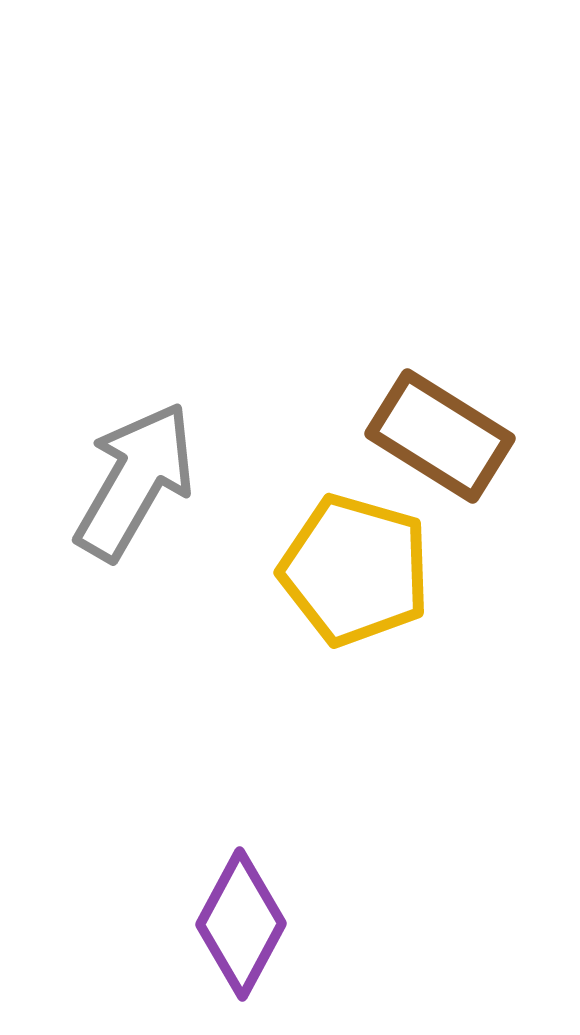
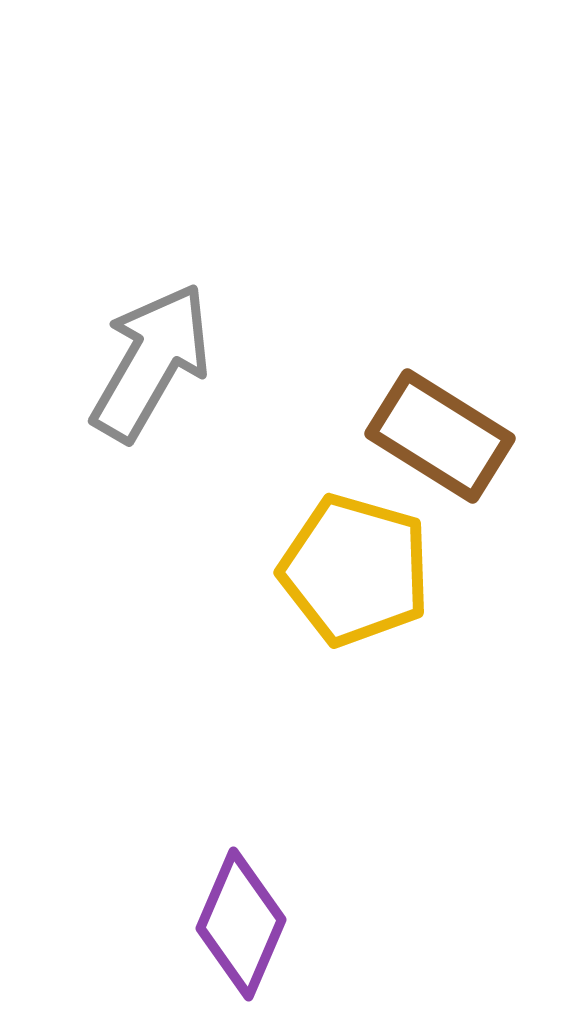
gray arrow: moved 16 px right, 119 px up
purple diamond: rotated 5 degrees counterclockwise
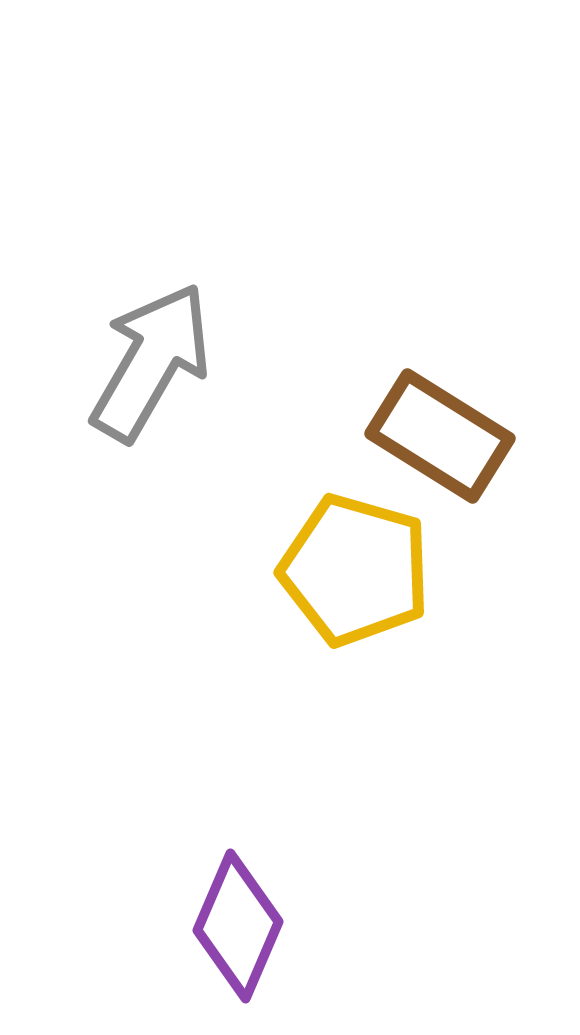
purple diamond: moved 3 px left, 2 px down
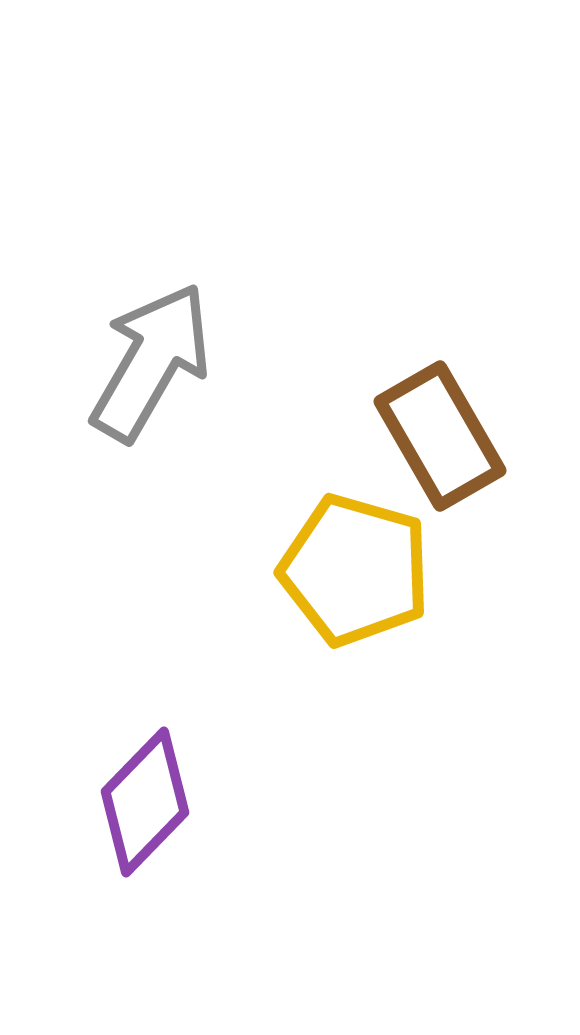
brown rectangle: rotated 28 degrees clockwise
purple diamond: moved 93 px left, 124 px up; rotated 21 degrees clockwise
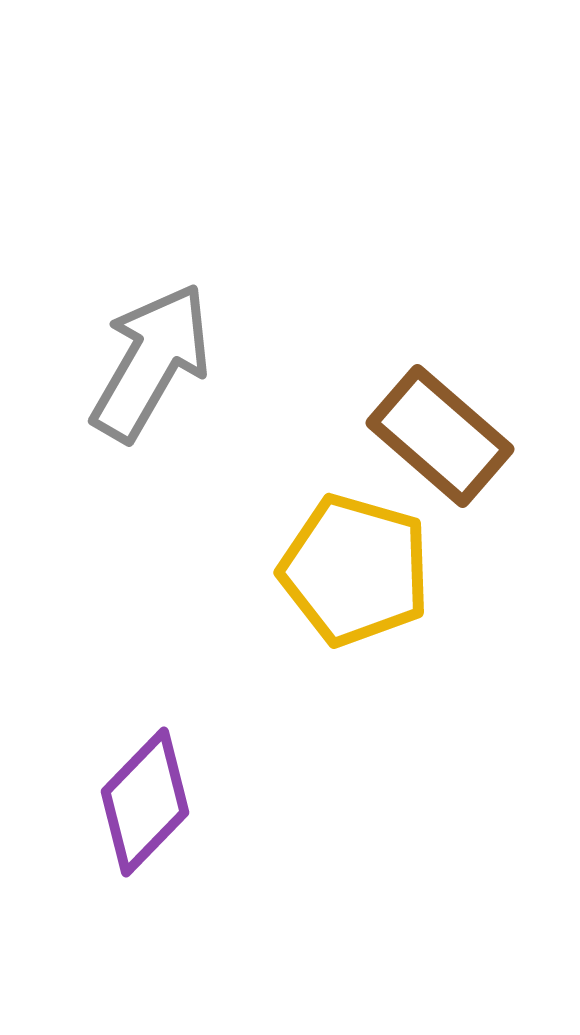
brown rectangle: rotated 19 degrees counterclockwise
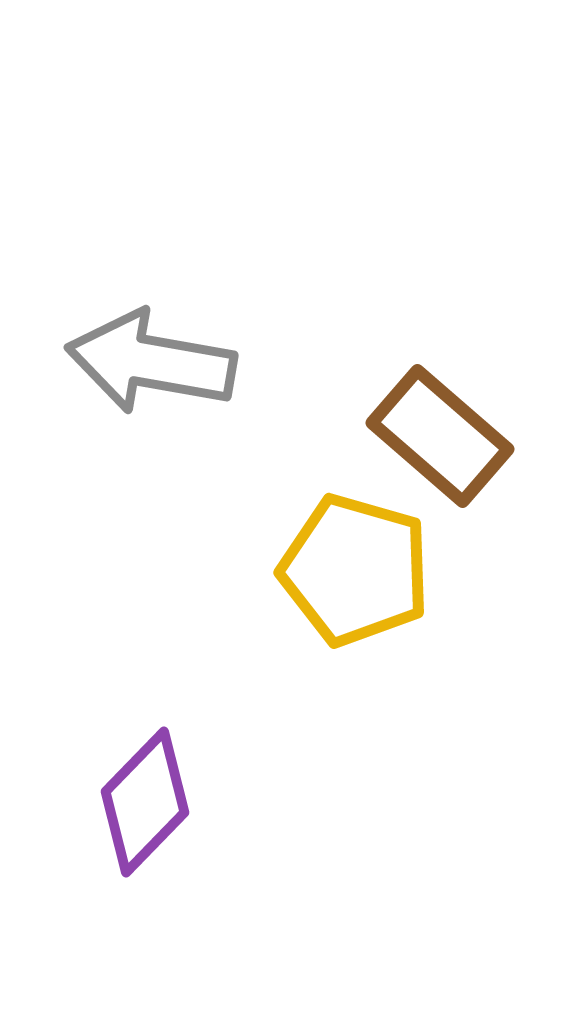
gray arrow: rotated 110 degrees counterclockwise
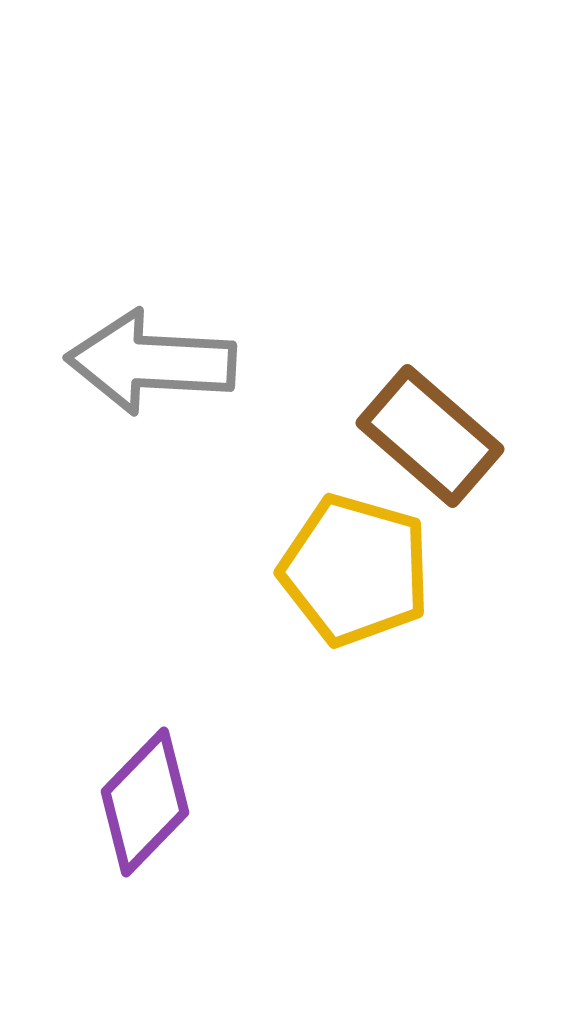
gray arrow: rotated 7 degrees counterclockwise
brown rectangle: moved 10 px left
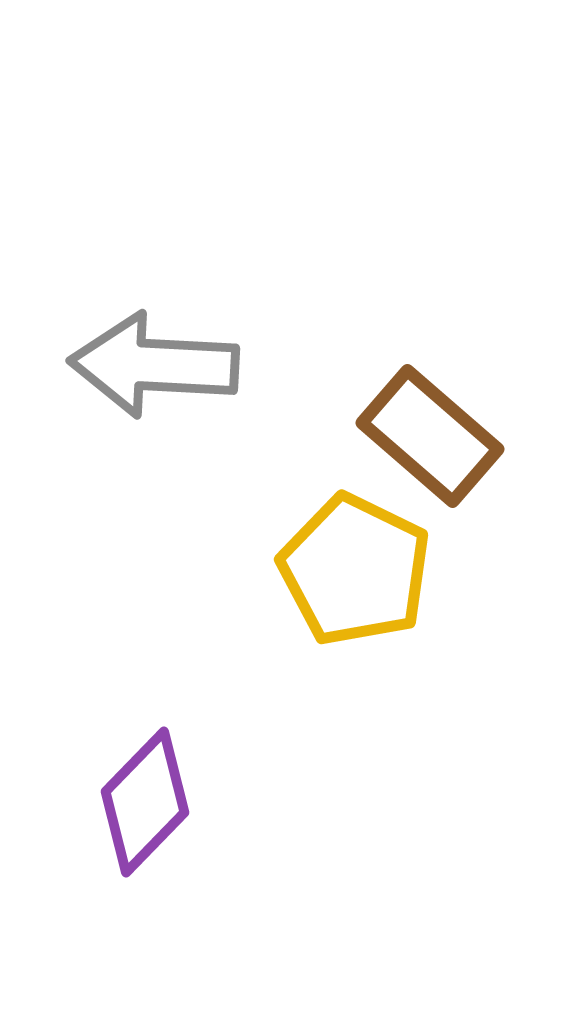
gray arrow: moved 3 px right, 3 px down
yellow pentagon: rotated 10 degrees clockwise
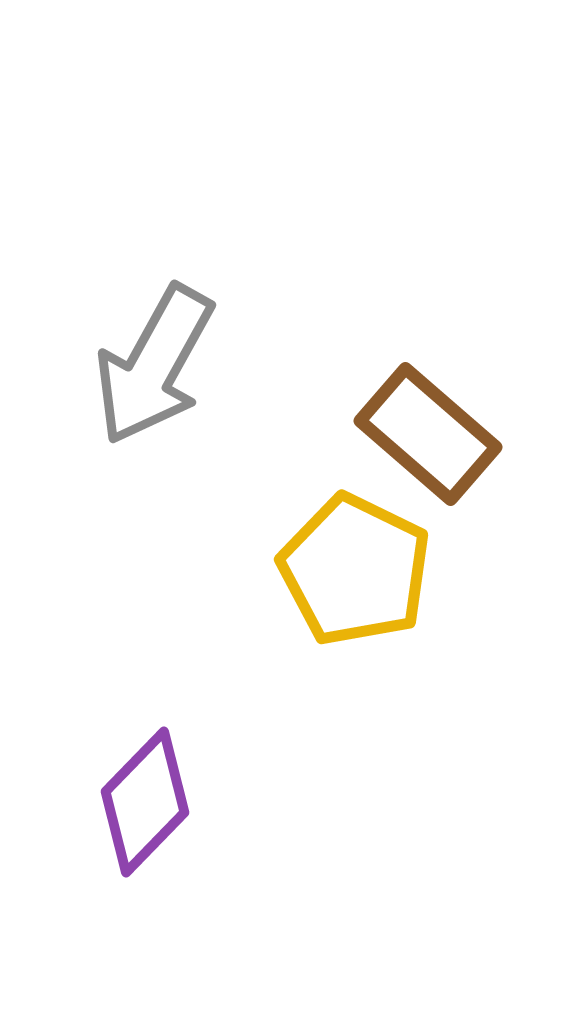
gray arrow: rotated 64 degrees counterclockwise
brown rectangle: moved 2 px left, 2 px up
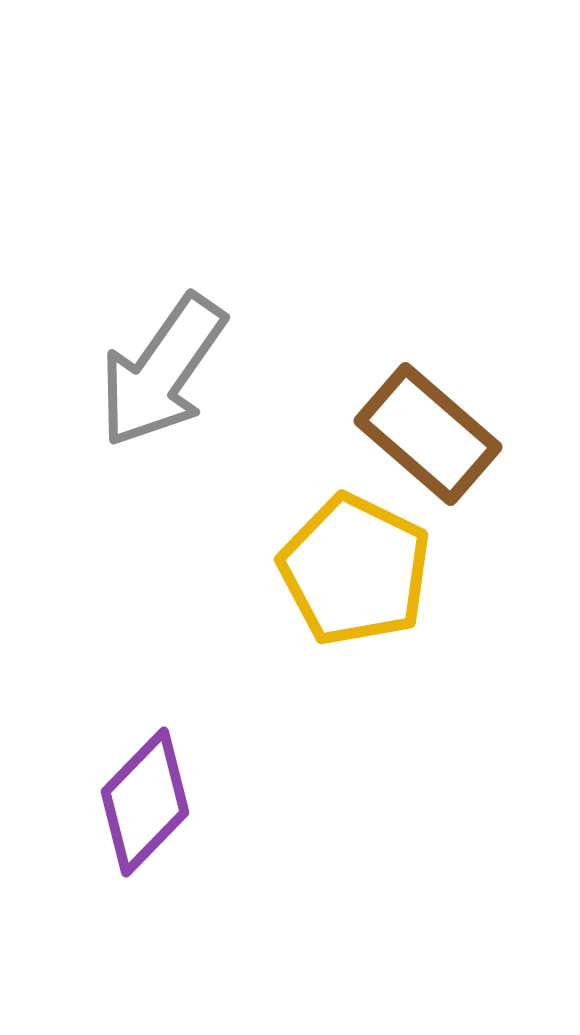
gray arrow: moved 8 px right, 6 px down; rotated 6 degrees clockwise
